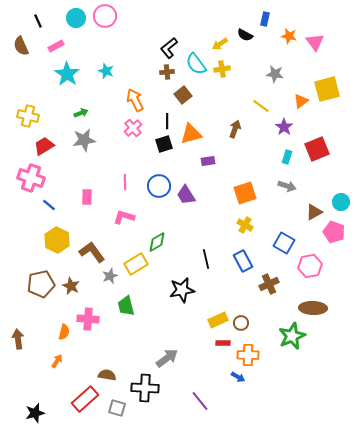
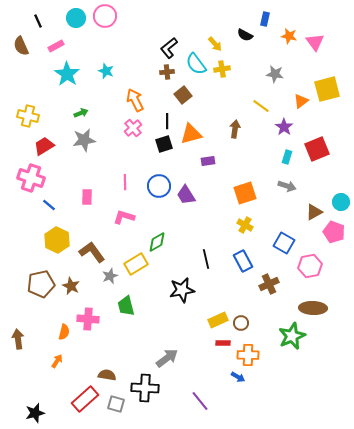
yellow arrow at (220, 44): moved 5 px left; rotated 98 degrees counterclockwise
brown arrow at (235, 129): rotated 12 degrees counterclockwise
gray square at (117, 408): moved 1 px left, 4 px up
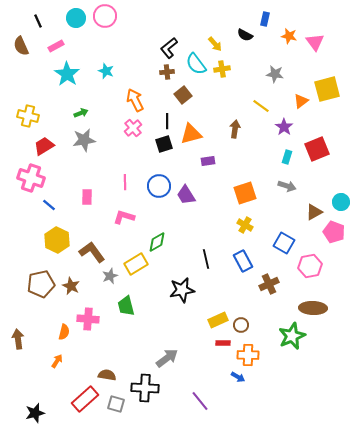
brown circle at (241, 323): moved 2 px down
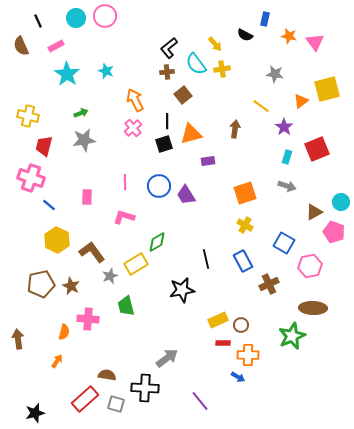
red trapezoid at (44, 146): rotated 45 degrees counterclockwise
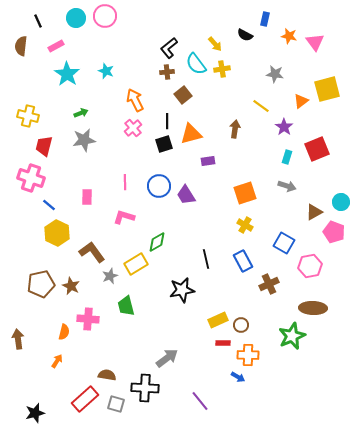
brown semicircle at (21, 46): rotated 30 degrees clockwise
yellow hexagon at (57, 240): moved 7 px up
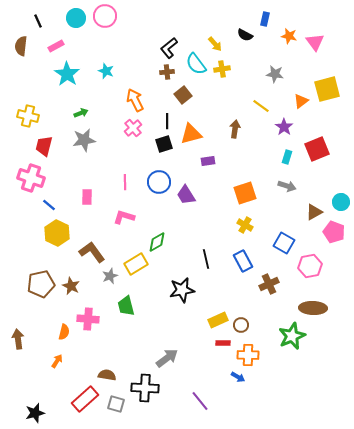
blue circle at (159, 186): moved 4 px up
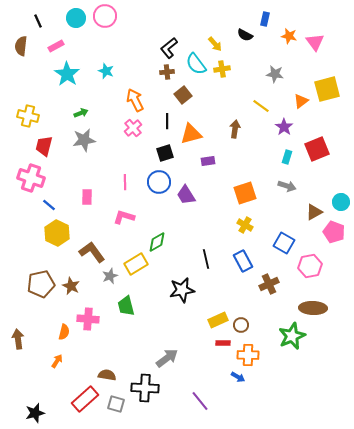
black square at (164, 144): moved 1 px right, 9 px down
